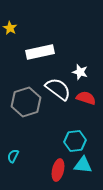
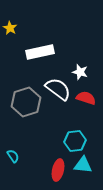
cyan semicircle: rotated 120 degrees clockwise
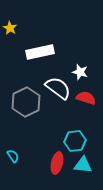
white semicircle: moved 1 px up
gray hexagon: rotated 8 degrees counterclockwise
red ellipse: moved 1 px left, 7 px up
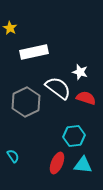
white rectangle: moved 6 px left
cyan hexagon: moved 1 px left, 5 px up
red ellipse: rotated 10 degrees clockwise
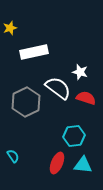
yellow star: rotated 24 degrees clockwise
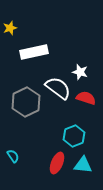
cyan hexagon: rotated 15 degrees counterclockwise
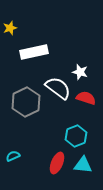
cyan hexagon: moved 2 px right
cyan semicircle: rotated 80 degrees counterclockwise
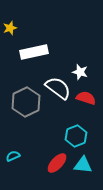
red ellipse: rotated 20 degrees clockwise
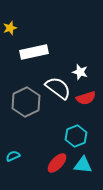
red semicircle: rotated 144 degrees clockwise
